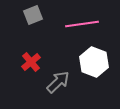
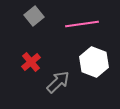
gray square: moved 1 px right, 1 px down; rotated 18 degrees counterclockwise
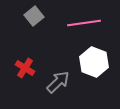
pink line: moved 2 px right, 1 px up
red cross: moved 6 px left, 6 px down; rotated 18 degrees counterclockwise
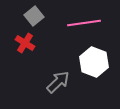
red cross: moved 25 px up
